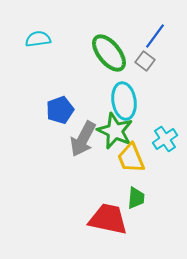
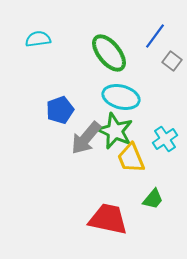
gray square: moved 27 px right
cyan ellipse: moved 3 px left, 4 px up; rotated 66 degrees counterclockwise
gray arrow: moved 3 px right, 1 px up; rotated 12 degrees clockwise
green trapezoid: moved 17 px right, 1 px down; rotated 35 degrees clockwise
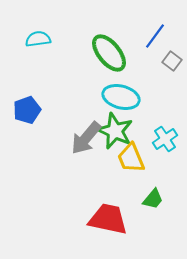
blue pentagon: moved 33 px left
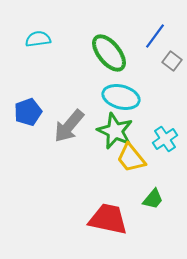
blue pentagon: moved 1 px right, 2 px down
gray arrow: moved 17 px left, 12 px up
yellow trapezoid: rotated 16 degrees counterclockwise
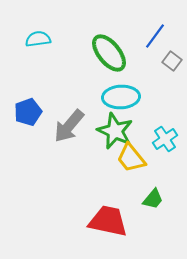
cyan ellipse: rotated 18 degrees counterclockwise
red trapezoid: moved 2 px down
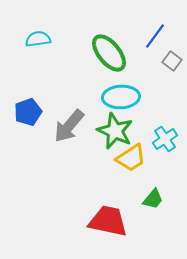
yellow trapezoid: rotated 84 degrees counterclockwise
